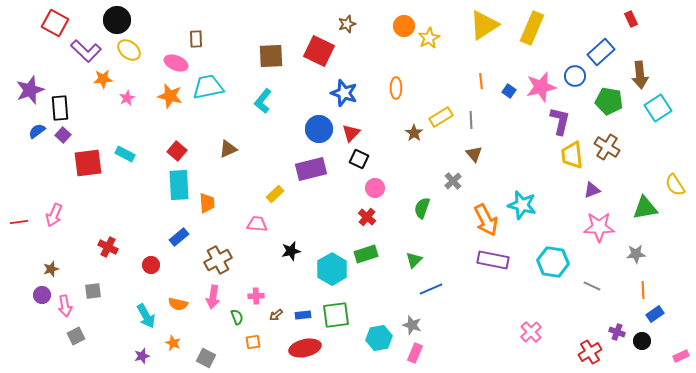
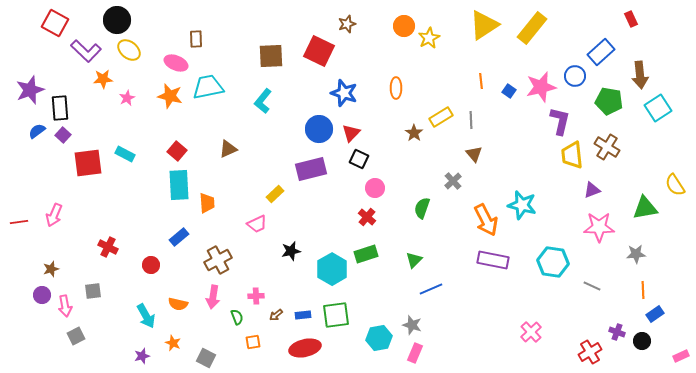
yellow rectangle at (532, 28): rotated 16 degrees clockwise
pink trapezoid at (257, 224): rotated 150 degrees clockwise
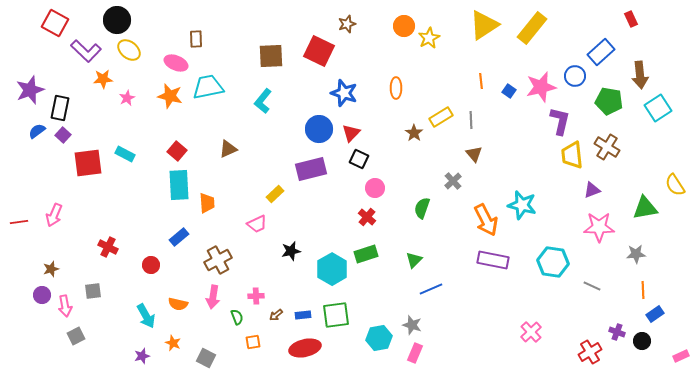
black rectangle at (60, 108): rotated 15 degrees clockwise
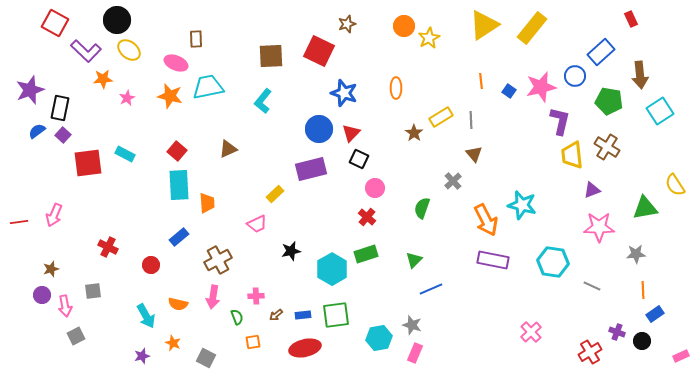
cyan square at (658, 108): moved 2 px right, 3 px down
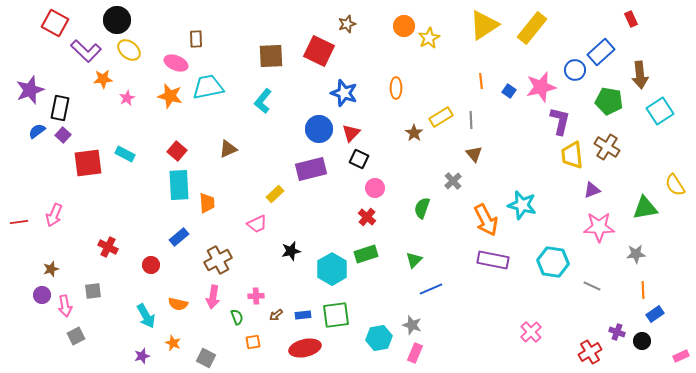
blue circle at (575, 76): moved 6 px up
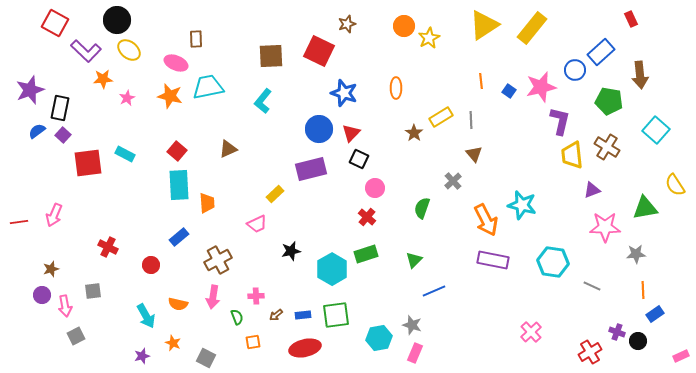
cyan square at (660, 111): moved 4 px left, 19 px down; rotated 16 degrees counterclockwise
pink star at (599, 227): moved 6 px right
blue line at (431, 289): moved 3 px right, 2 px down
black circle at (642, 341): moved 4 px left
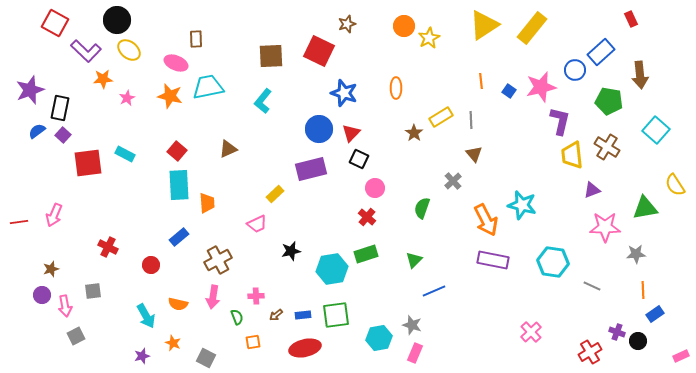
cyan hexagon at (332, 269): rotated 20 degrees clockwise
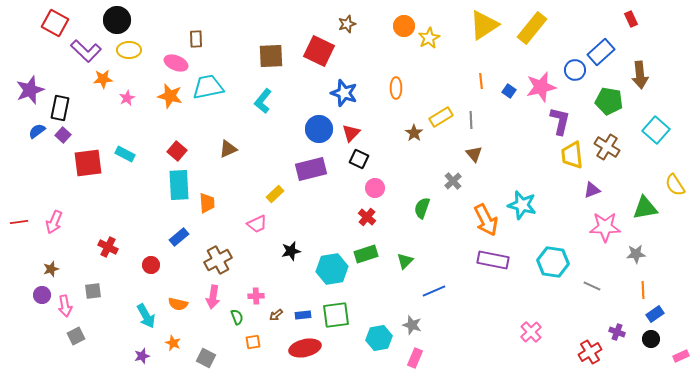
yellow ellipse at (129, 50): rotated 40 degrees counterclockwise
pink arrow at (54, 215): moved 7 px down
green triangle at (414, 260): moved 9 px left, 1 px down
black circle at (638, 341): moved 13 px right, 2 px up
pink rectangle at (415, 353): moved 5 px down
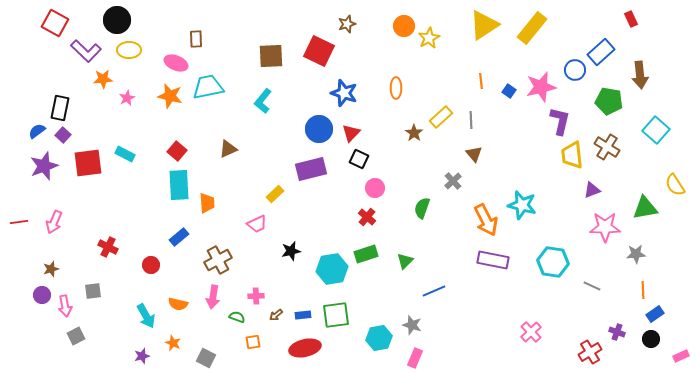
purple star at (30, 90): moved 14 px right, 76 px down
yellow rectangle at (441, 117): rotated 10 degrees counterclockwise
green semicircle at (237, 317): rotated 49 degrees counterclockwise
